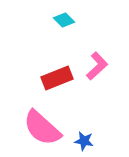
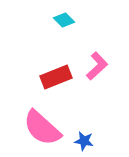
red rectangle: moved 1 px left, 1 px up
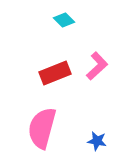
red rectangle: moved 1 px left, 4 px up
pink semicircle: rotated 63 degrees clockwise
blue star: moved 13 px right
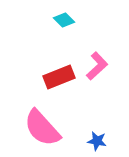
red rectangle: moved 4 px right, 4 px down
pink semicircle: rotated 57 degrees counterclockwise
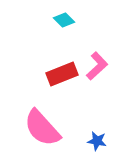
red rectangle: moved 3 px right, 3 px up
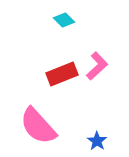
pink semicircle: moved 4 px left, 2 px up
blue star: rotated 24 degrees clockwise
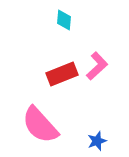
cyan diamond: rotated 50 degrees clockwise
pink semicircle: moved 2 px right, 1 px up
blue star: rotated 18 degrees clockwise
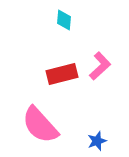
pink L-shape: moved 3 px right
red rectangle: rotated 8 degrees clockwise
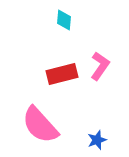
pink L-shape: rotated 12 degrees counterclockwise
blue star: moved 1 px up
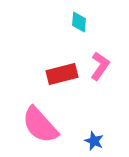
cyan diamond: moved 15 px right, 2 px down
blue star: moved 3 px left, 1 px down; rotated 30 degrees counterclockwise
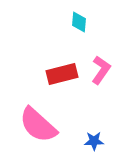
pink L-shape: moved 1 px right, 4 px down
pink semicircle: moved 2 px left; rotated 6 degrees counterclockwise
blue star: rotated 24 degrees counterclockwise
